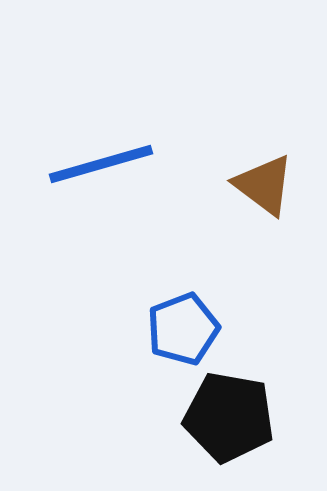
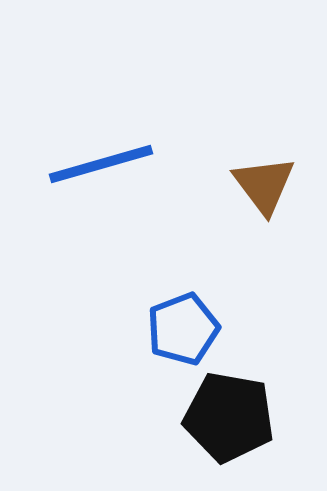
brown triangle: rotated 16 degrees clockwise
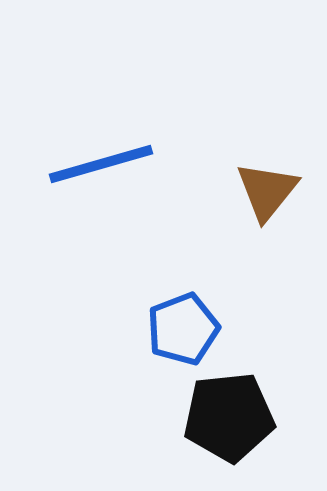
brown triangle: moved 3 px right, 6 px down; rotated 16 degrees clockwise
black pentagon: rotated 16 degrees counterclockwise
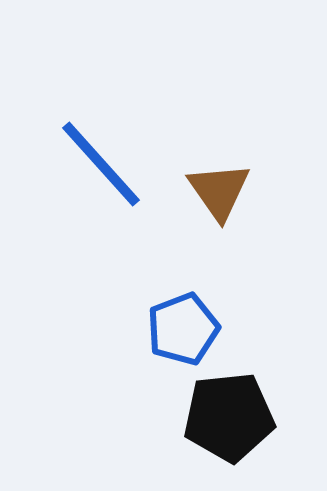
blue line: rotated 64 degrees clockwise
brown triangle: moved 48 px left; rotated 14 degrees counterclockwise
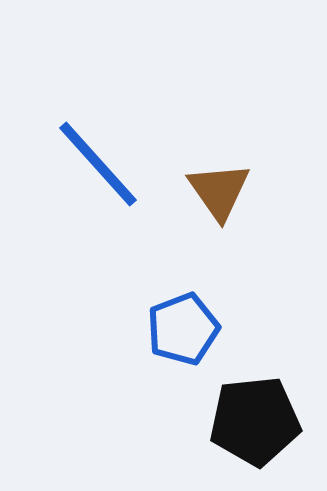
blue line: moved 3 px left
black pentagon: moved 26 px right, 4 px down
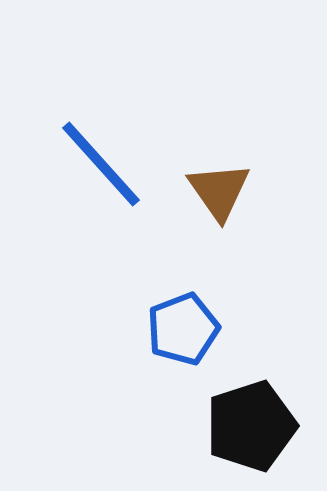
blue line: moved 3 px right
black pentagon: moved 4 px left, 5 px down; rotated 12 degrees counterclockwise
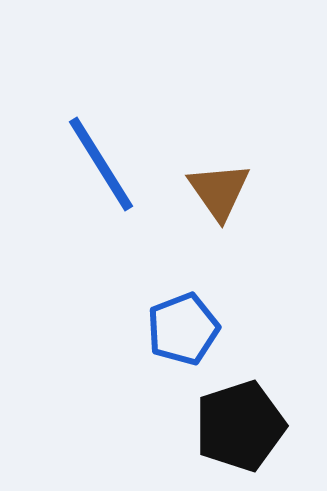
blue line: rotated 10 degrees clockwise
black pentagon: moved 11 px left
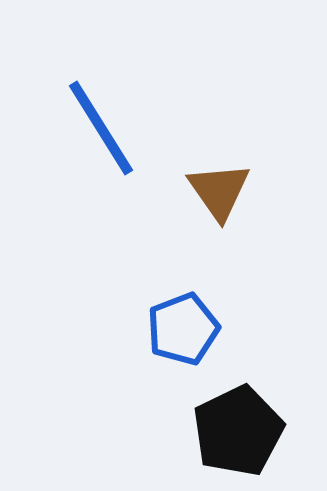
blue line: moved 36 px up
black pentagon: moved 2 px left, 5 px down; rotated 8 degrees counterclockwise
